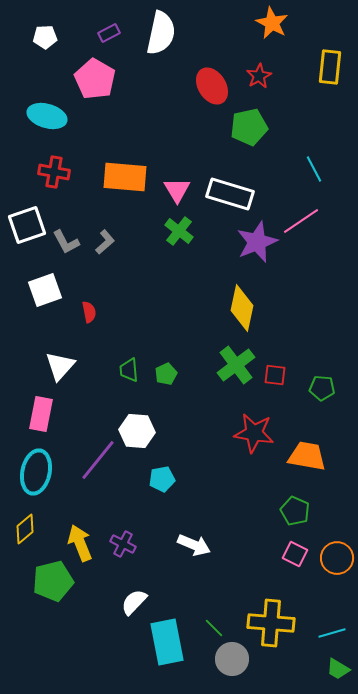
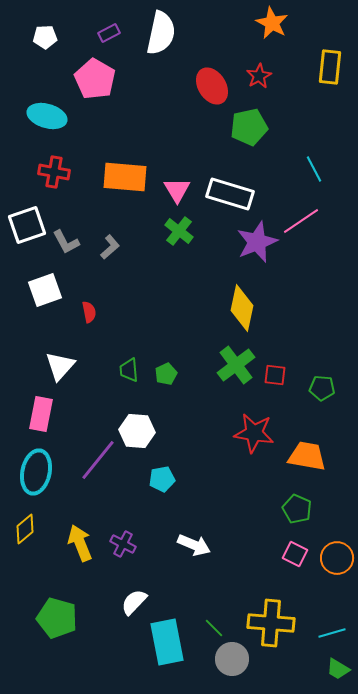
gray L-shape at (105, 242): moved 5 px right, 5 px down
green pentagon at (295, 511): moved 2 px right, 2 px up
green pentagon at (53, 581): moved 4 px right, 37 px down; rotated 30 degrees clockwise
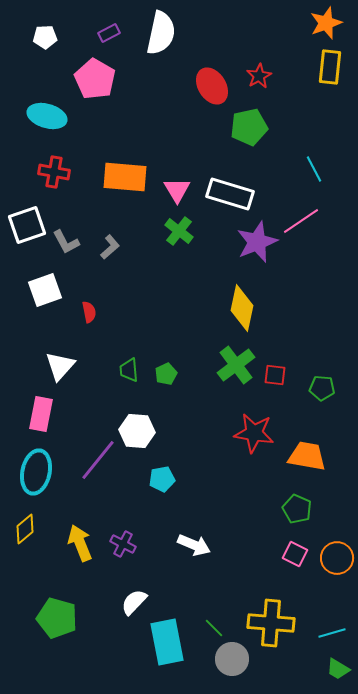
orange star at (272, 23): moved 54 px right; rotated 24 degrees clockwise
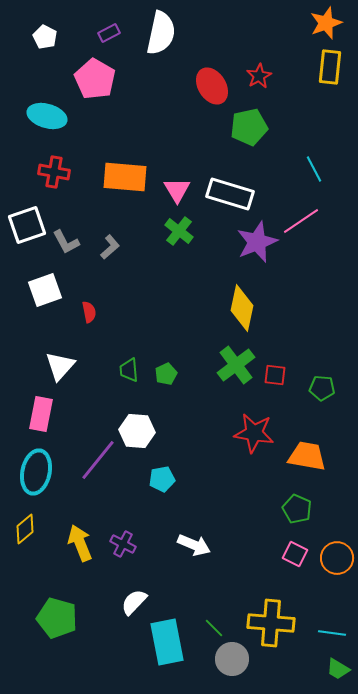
white pentagon at (45, 37): rotated 30 degrees clockwise
cyan line at (332, 633): rotated 24 degrees clockwise
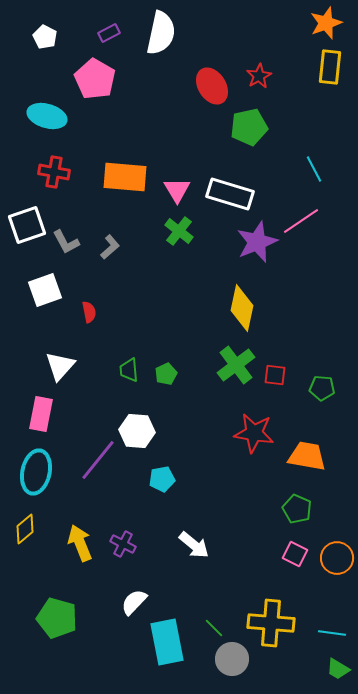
white arrow at (194, 545): rotated 16 degrees clockwise
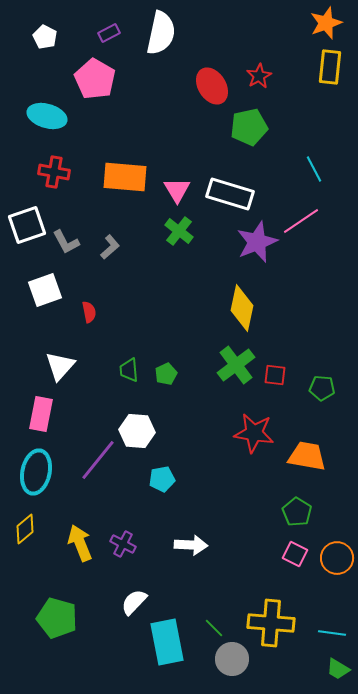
green pentagon at (297, 509): moved 3 px down; rotated 8 degrees clockwise
white arrow at (194, 545): moved 3 px left; rotated 36 degrees counterclockwise
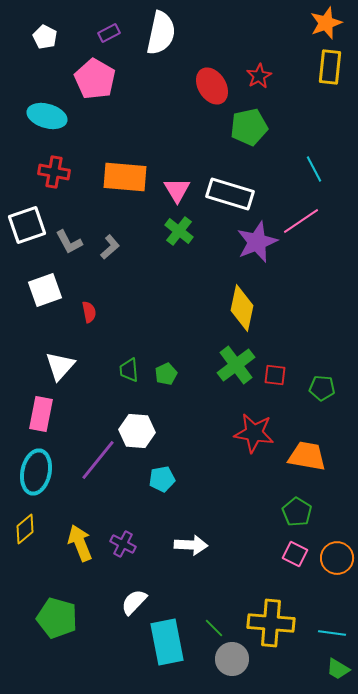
gray L-shape at (66, 242): moved 3 px right
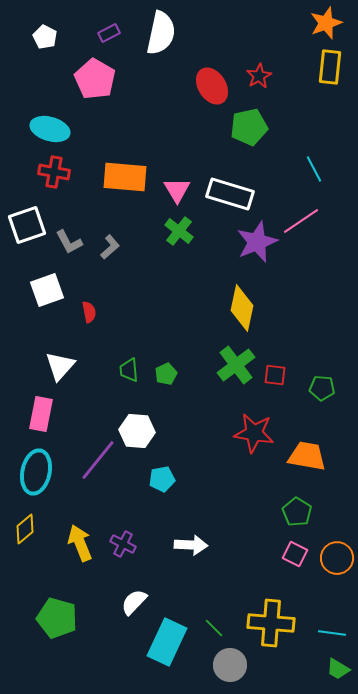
cyan ellipse at (47, 116): moved 3 px right, 13 px down
white square at (45, 290): moved 2 px right
cyan rectangle at (167, 642): rotated 36 degrees clockwise
gray circle at (232, 659): moved 2 px left, 6 px down
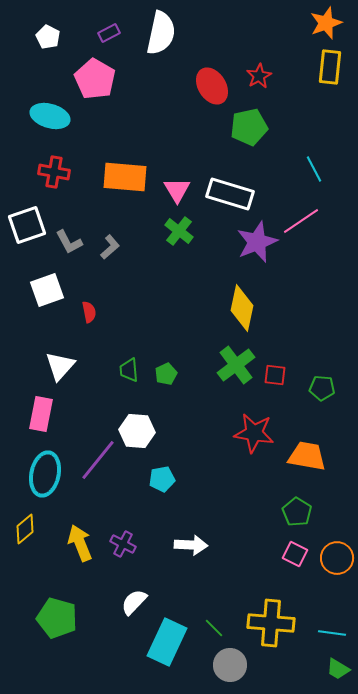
white pentagon at (45, 37): moved 3 px right
cyan ellipse at (50, 129): moved 13 px up
cyan ellipse at (36, 472): moved 9 px right, 2 px down
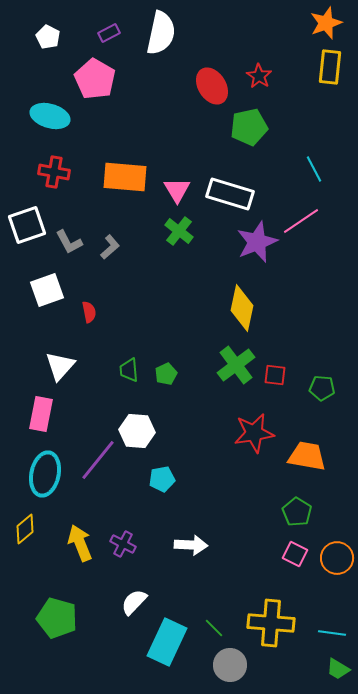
red star at (259, 76): rotated 10 degrees counterclockwise
red star at (254, 433): rotated 18 degrees counterclockwise
